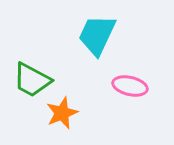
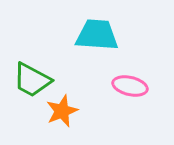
cyan trapezoid: rotated 69 degrees clockwise
orange star: moved 2 px up
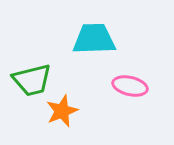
cyan trapezoid: moved 3 px left, 4 px down; rotated 6 degrees counterclockwise
green trapezoid: rotated 42 degrees counterclockwise
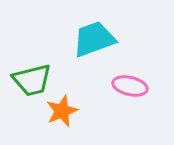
cyan trapezoid: rotated 18 degrees counterclockwise
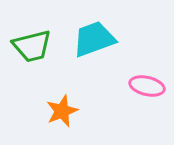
green trapezoid: moved 34 px up
pink ellipse: moved 17 px right
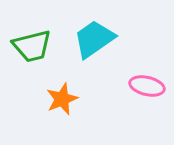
cyan trapezoid: rotated 15 degrees counterclockwise
orange star: moved 12 px up
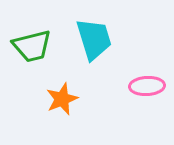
cyan trapezoid: rotated 108 degrees clockwise
pink ellipse: rotated 16 degrees counterclockwise
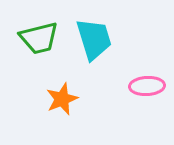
green trapezoid: moved 7 px right, 8 px up
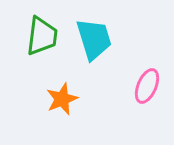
green trapezoid: moved 3 px right, 2 px up; rotated 69 degrees counterclockwise
pink ellipse: rotated 64 degrees counterclockwise
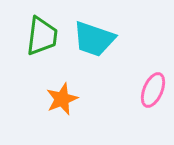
cyan trapezoid: rotated 126 degrees clockwise
pink ellipse: moved 6 px right, 4 px down
